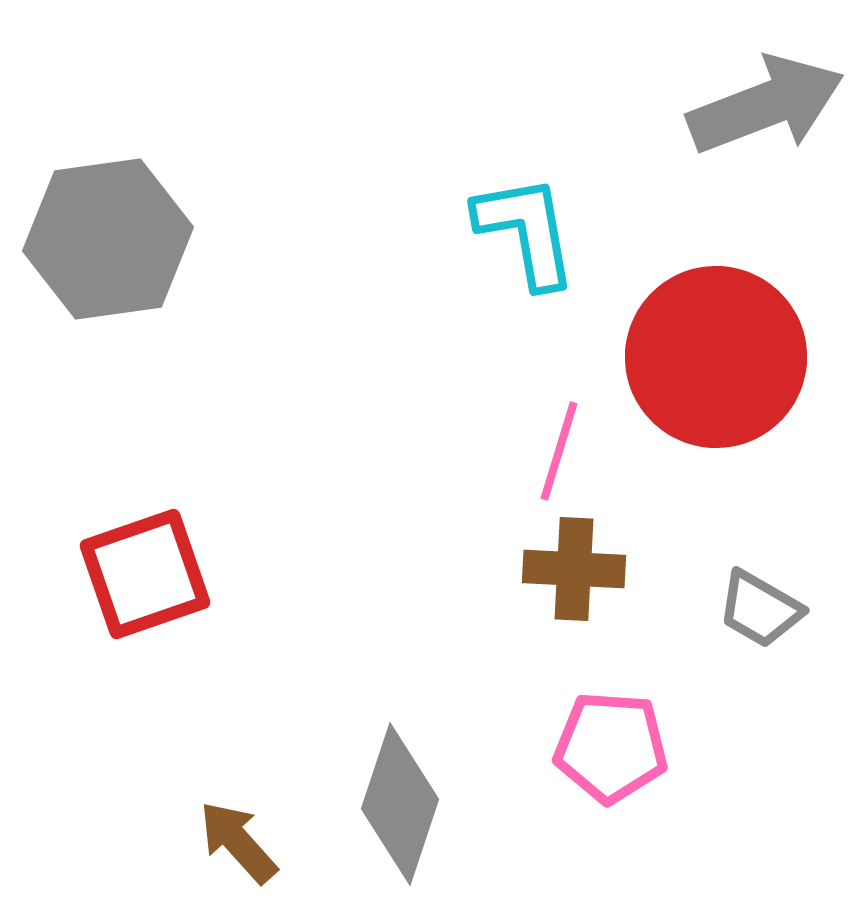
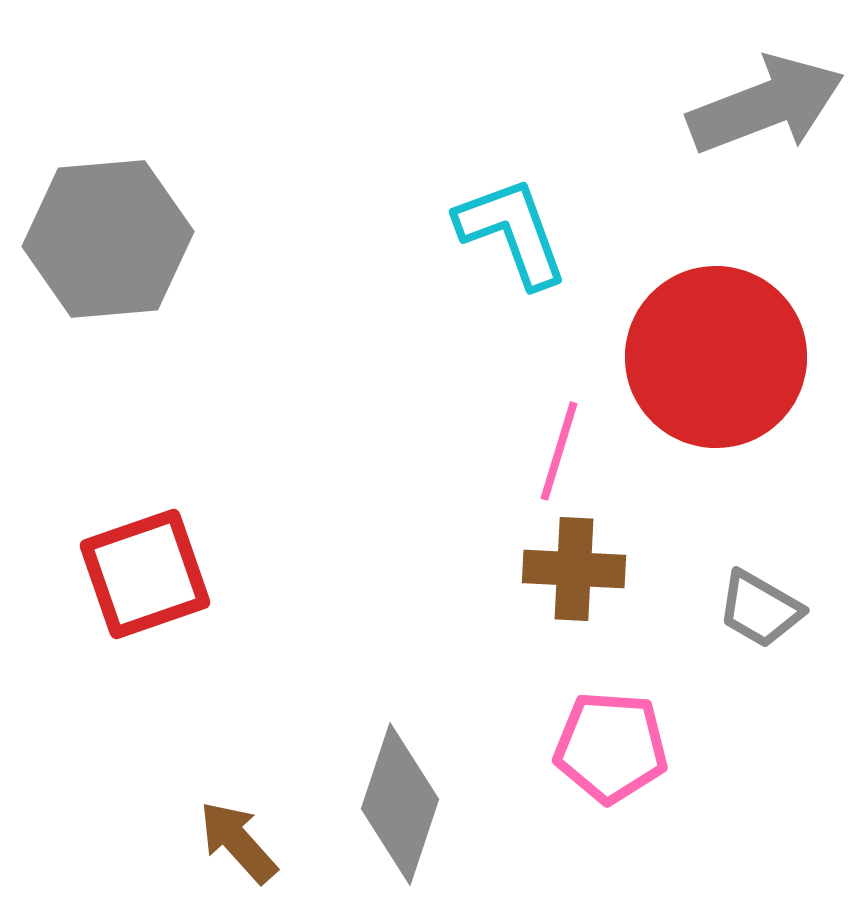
cyan L-shape: moved 14 px left, 1 px down; rotated 10 degrees counterclockwise
gray hexagon: rotated 3 degrees clockwise
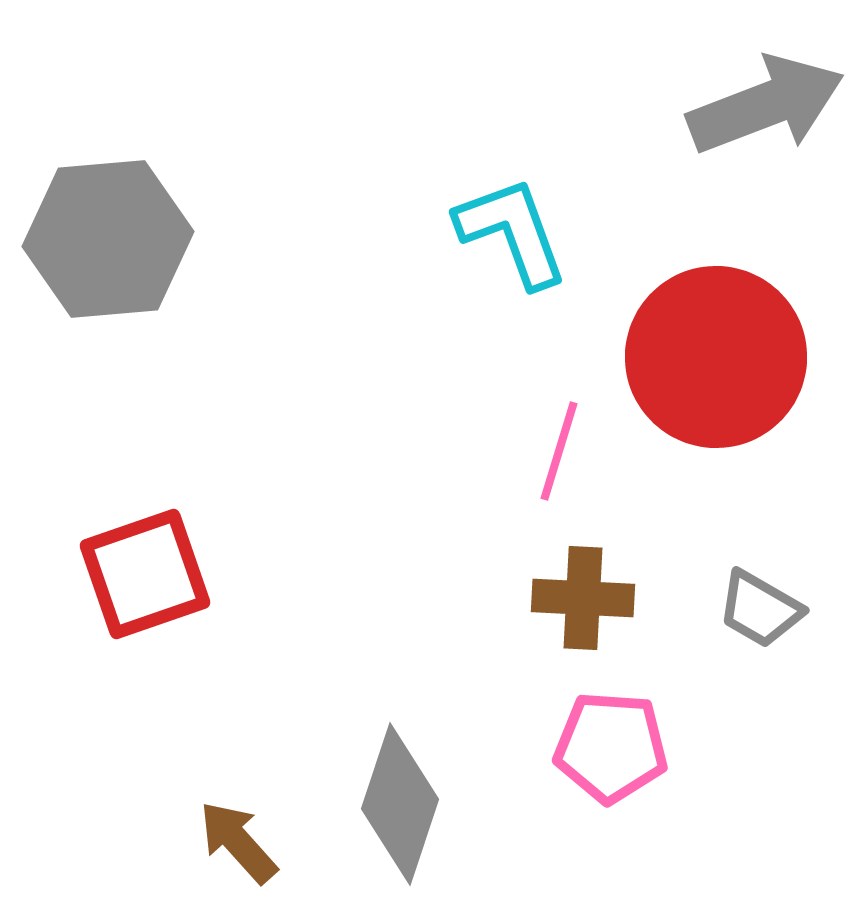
brown cross: moved 9 px right, 29 px down
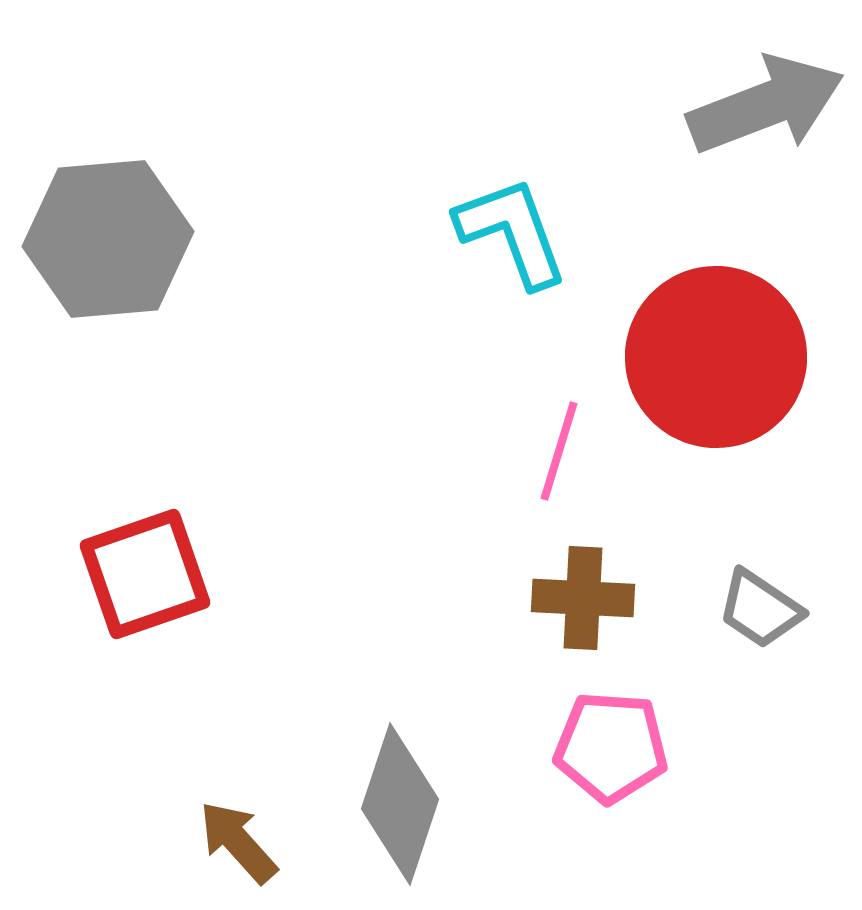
gray trapezoid: rotated 4 degrees clockwise
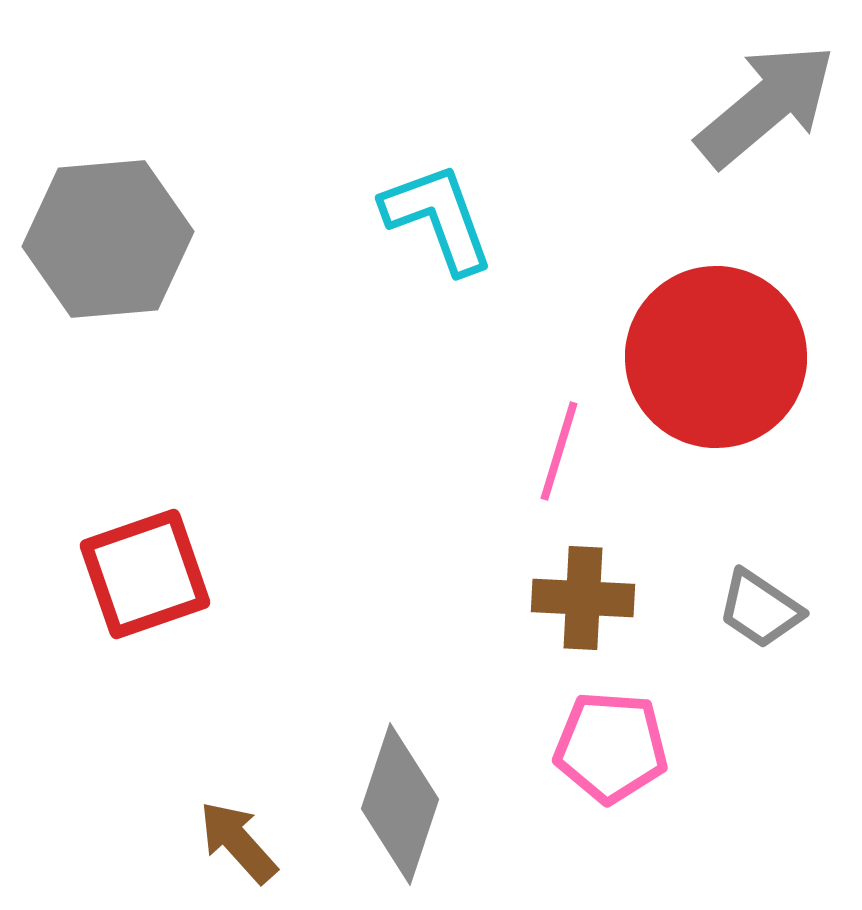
gray arrow: rotated 19 degrees counterclockwise
cyan L-shape: moved 74 px left, 14 px up
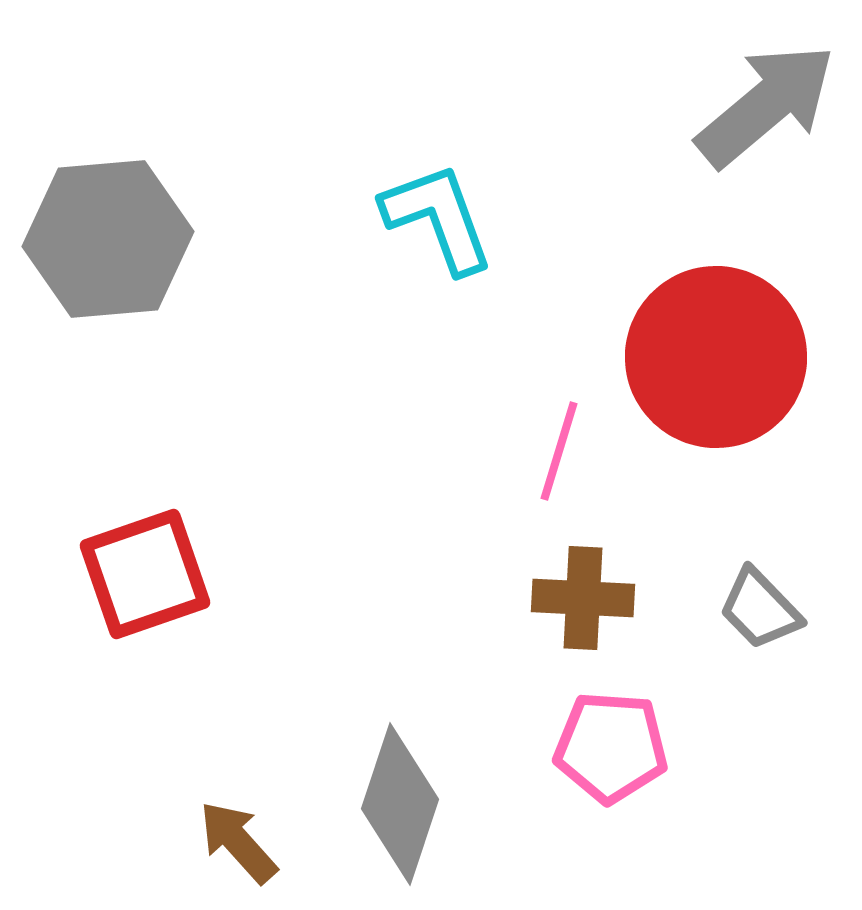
gray trapezoid: rotated 12 degrees clockwise
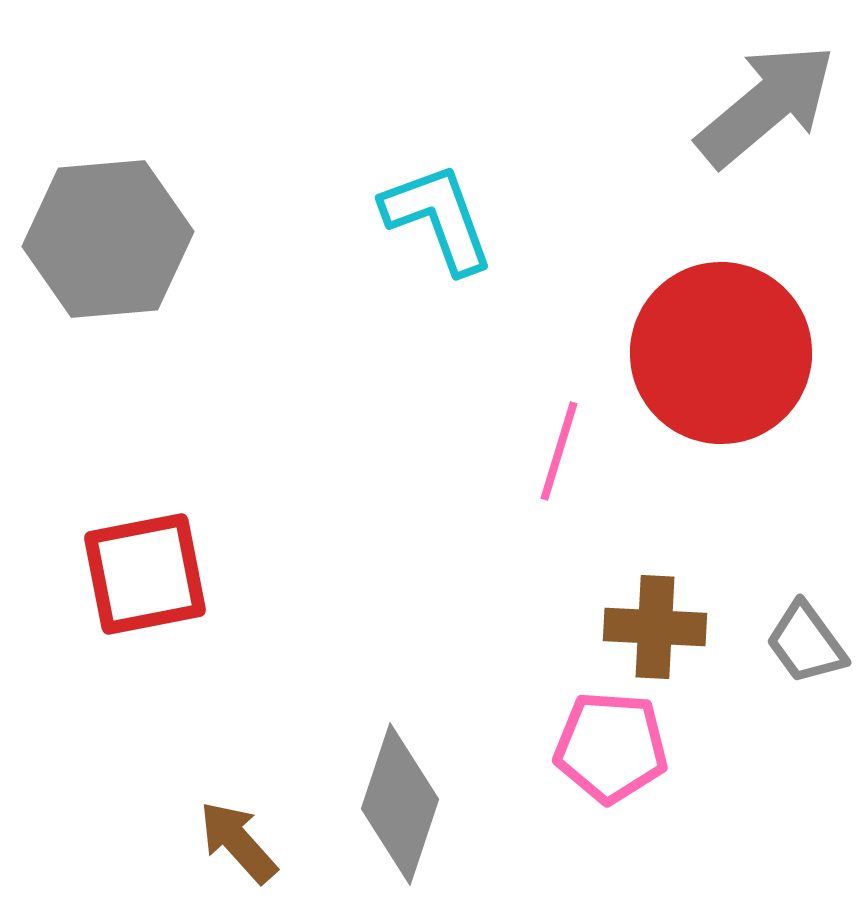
red circle: moved 5 px right, 4 px up
red square: rotated 8 degrees clockwise
brown cross: moved 72 px right, 29 px down
gray trapezoid: moved 46 px right, 34 px down; rotated 8 degrees clockwise
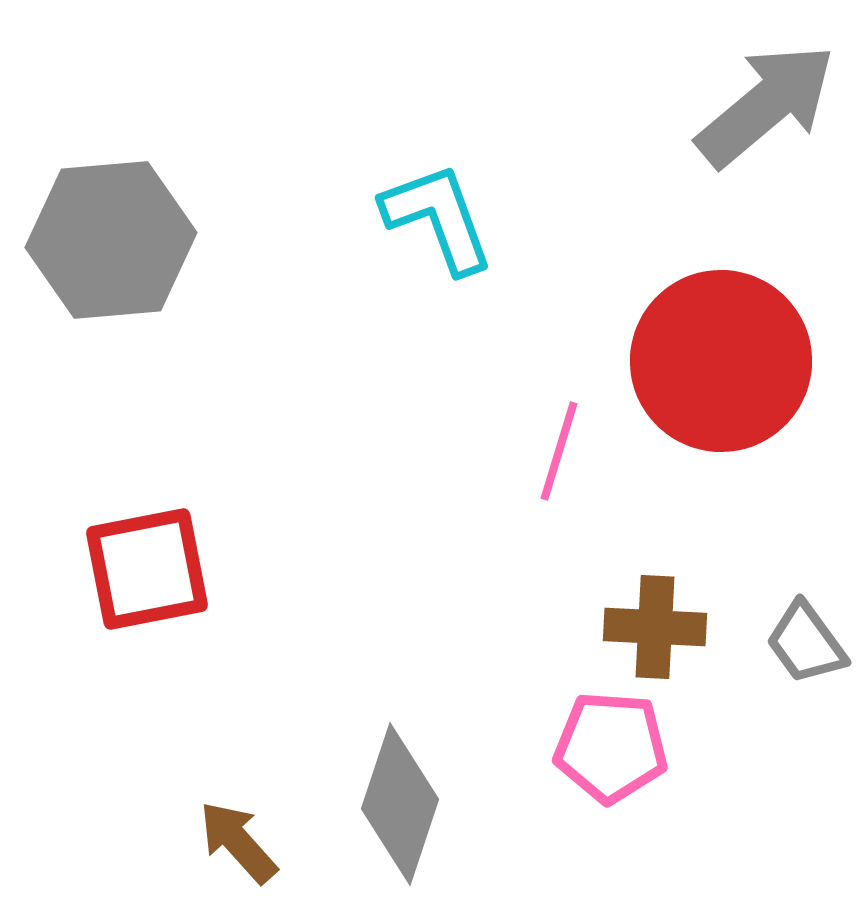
gray hexagon: moved 3 px right, 1 px down
red circle: moved 8 px down
red square: moved 2 px right, 5 px up
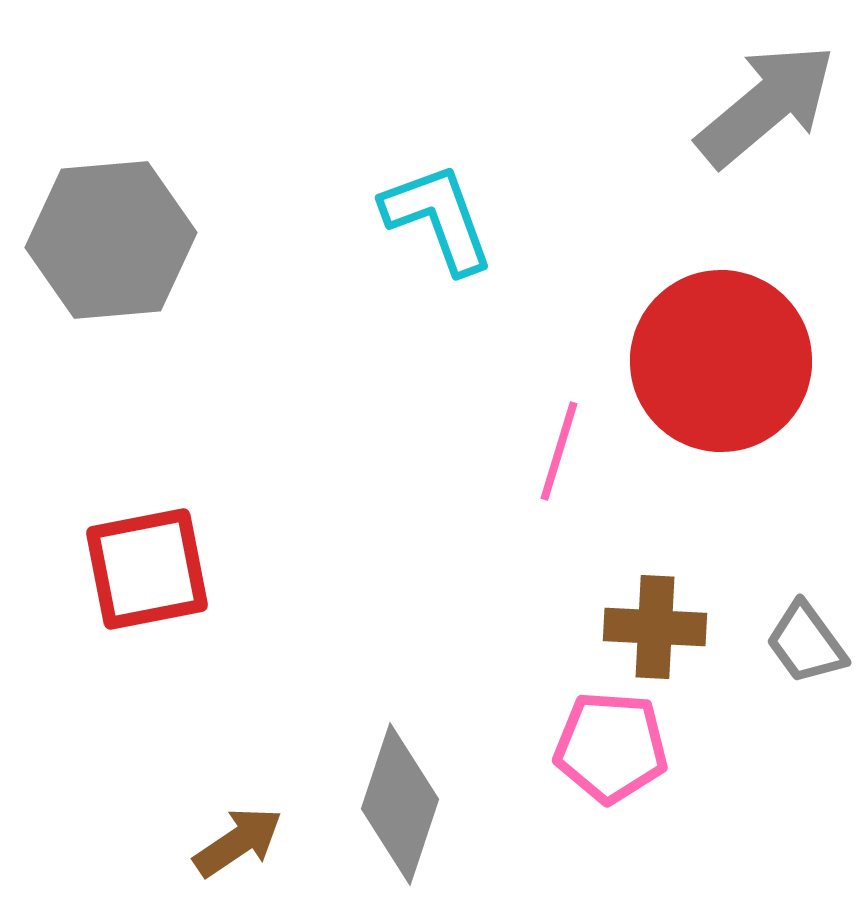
brown arrow: rotated 98 degrees clockwise
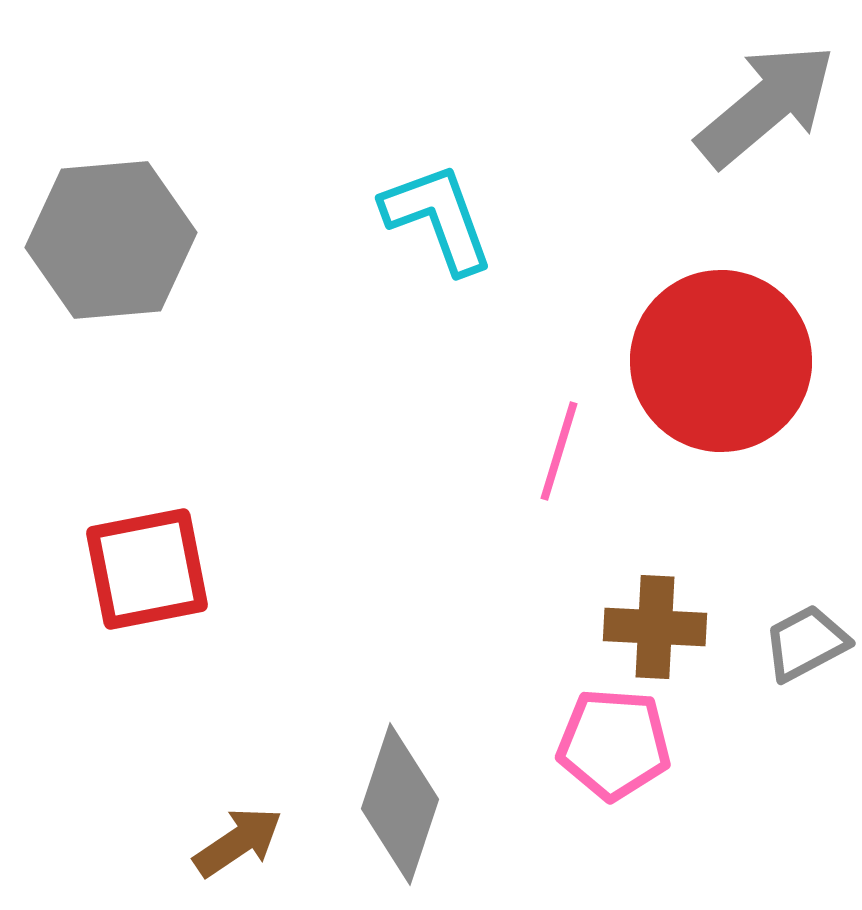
gray trapezoid: rotated 98 degrees clockwise
pink pentagon: moved 3 px right, 3 px up
